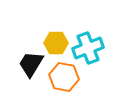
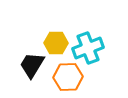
black trapezoid: moved 1 px right, 1 px down
orange hexagon: moved 4 px right; rotated 12 degrees counterclockwise
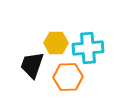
cyan cross: rotated 16 degrees clockwise
black trapezoid: rotated 12 degrees counterclockwise
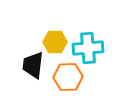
yellow hexagon: moved 1 px left, 1 px up
black trapezoid: moved 1 px right; rotated 12 degrees counterclockwise
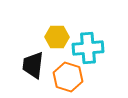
yellow hexagon: moved 2 px right, 5 px up
orange hexagon: rotated 20 degrees clockwise
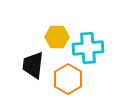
orange hexagon: moved 2 px down; rotated 12 degrees clockwise
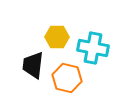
cyan cross: moved 5 px right; rotated 16 degrees clockwise
orange hexagon: moved 1 px left, 1 px up; rotated 16 degrees counterclockwise
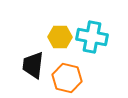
yellow hexagon: moved 3 px right
cyan cross: moved 1 px left, 11 px up
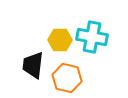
yellow hexagon: moved 3 px down
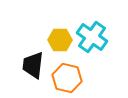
cyan cross: rotated 24 degrees clockwise
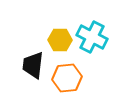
cyan cross: rotated 8 degrees counterclockwise
orange hexagon: rotated 20 degrees counterclockwise
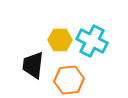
cyan cross: moved 4 px down
orange hexagon: moved 2 px right, 2 px down
